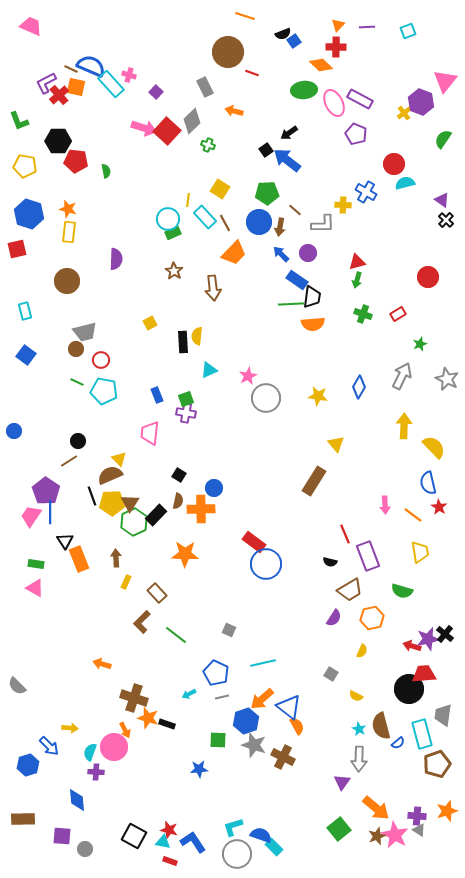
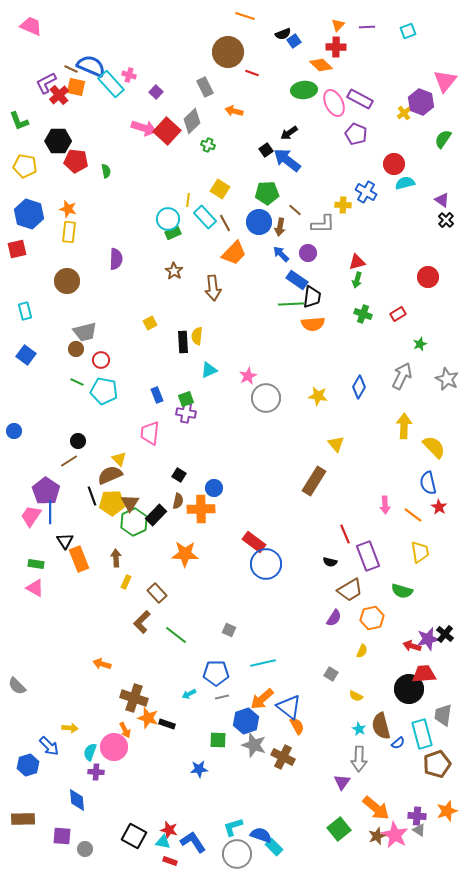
blue pentagon at (216, 673): rotated 25 degrees counterclockwise
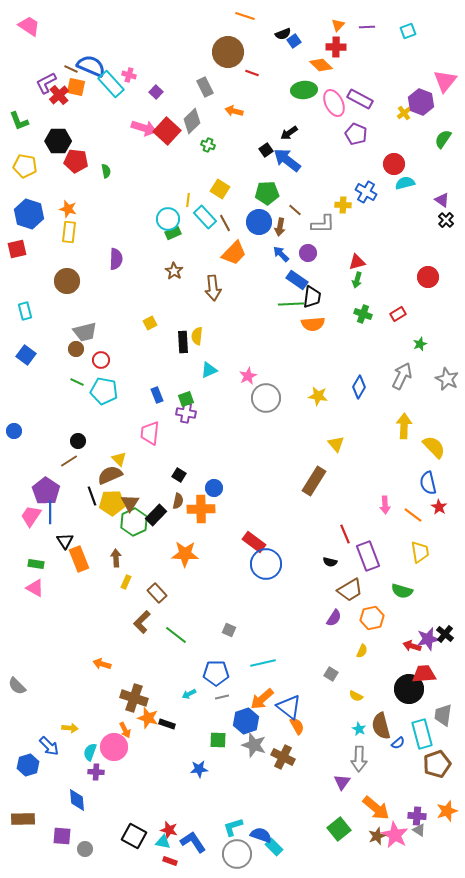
pink trapezoid at (31, 26): moved 2 px left; rotated 10 degrees clockwise
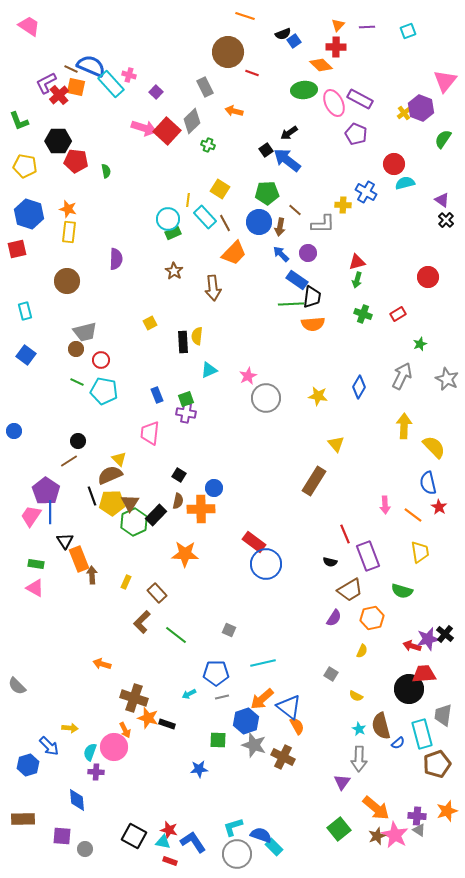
purple hexagon at (421, 102): moved 6 px down
brown arrow at (116, 558): moved 24 px left, 17 px down
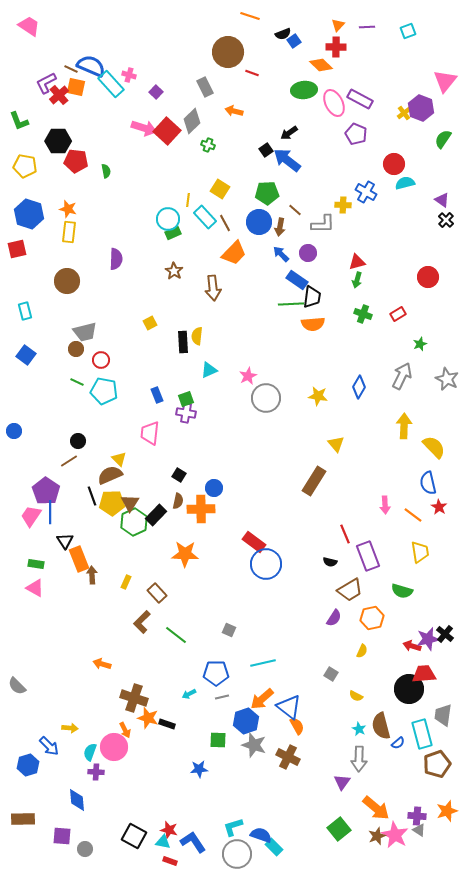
orange line at (245, 16): moved 5 px right
brown cross at (283, 757): moved 5 px right
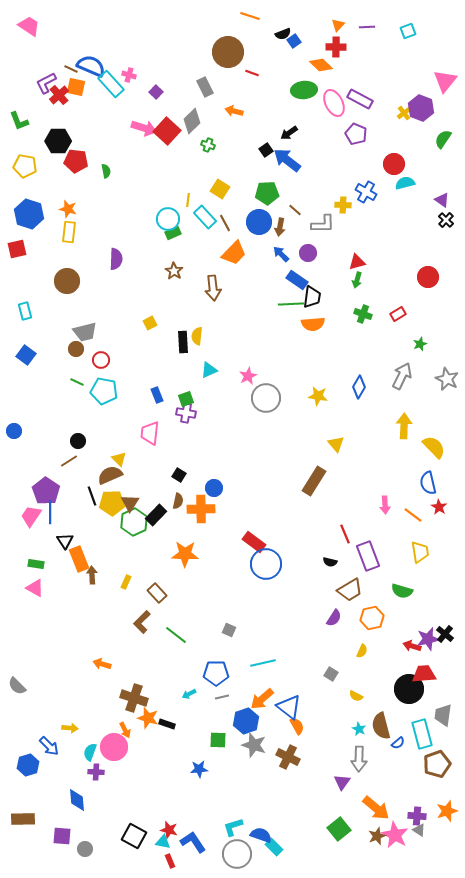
red rectangle at (170, 861): rotated 48 degrees clockwise
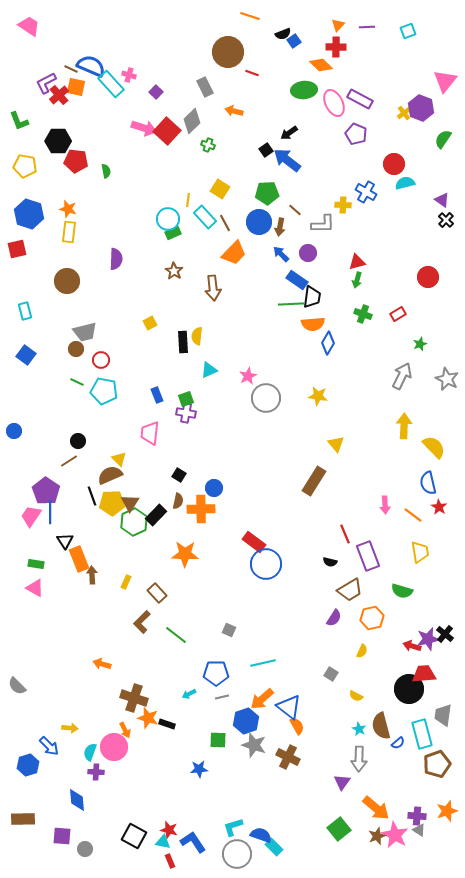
blue diamond at (359, 387): moved 31 px left, 44 px up
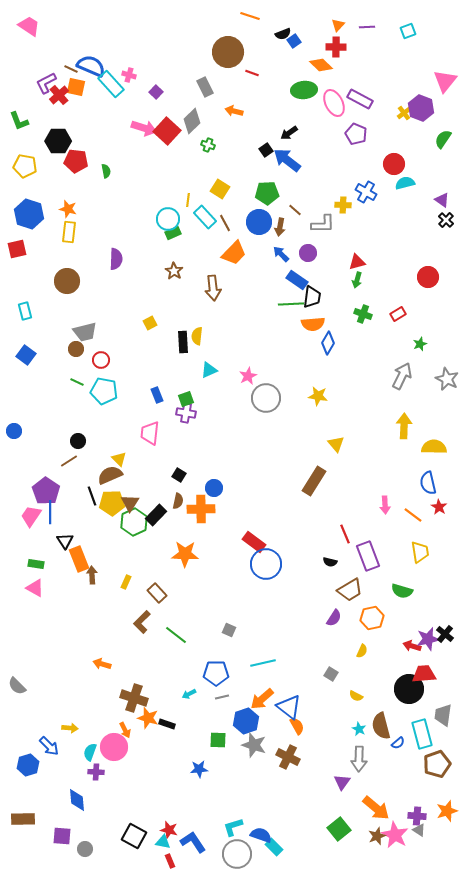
yellow semicircle at (434, 447): rotated 45 degrees counterclockwise
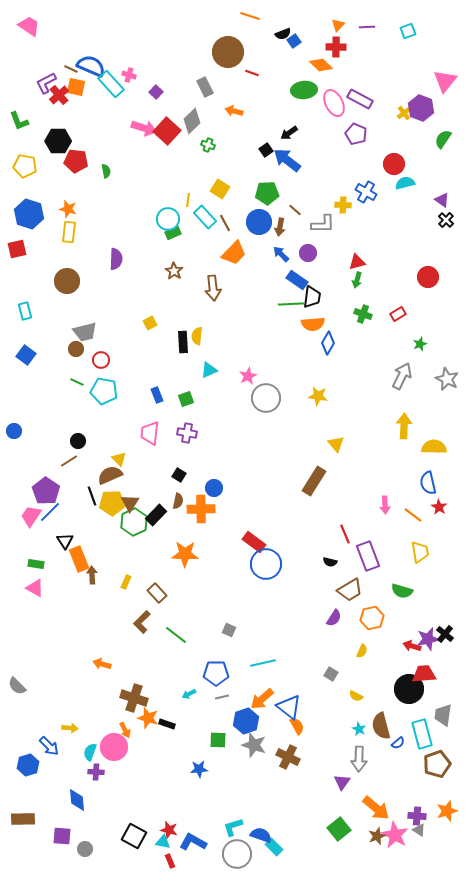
purple cross at (186, 413): moved 1 px right, 20 px down
blue line at (50, 512): rotated 45 degrees clockwise
blue L-shape at (193, 842): rotated 28 degrees counterclockwise
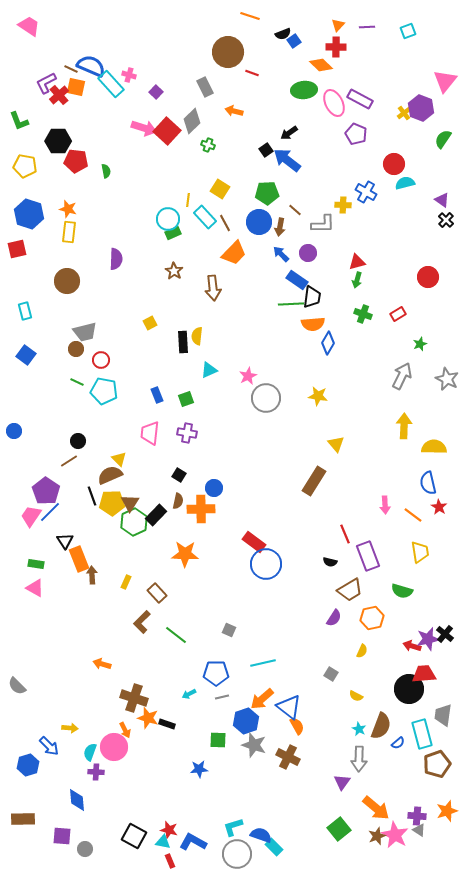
brown semicircle at (381, 726): rotated 144 degrees counterclockwise
